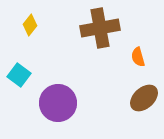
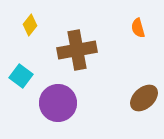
brown cross: moved 23 px left, 22 px down
orange semicircle: moved 29 px up
cyan square: moved 2 px right, 1 px down
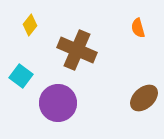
brown cross: rotated 33 degrees clockwise
